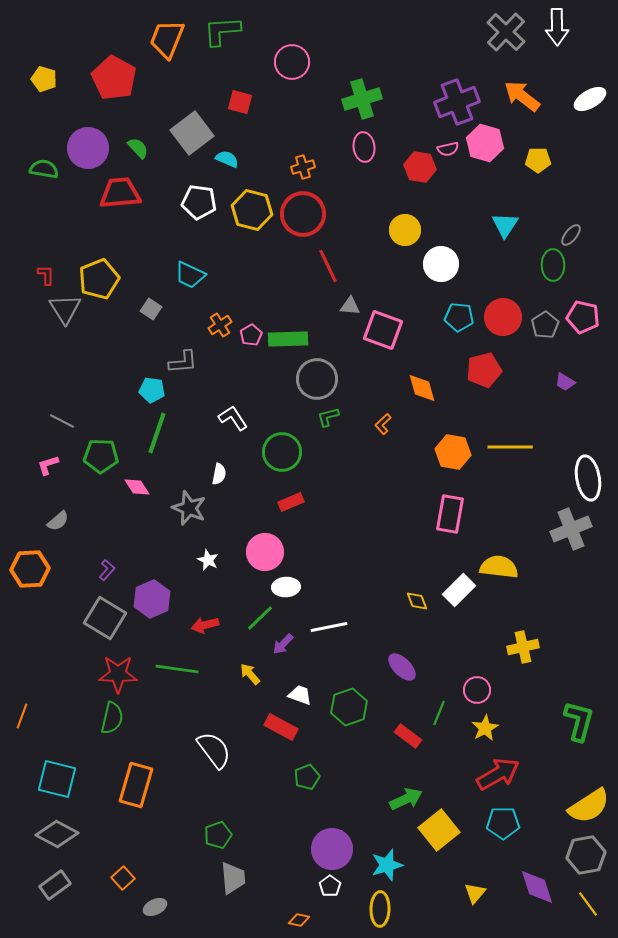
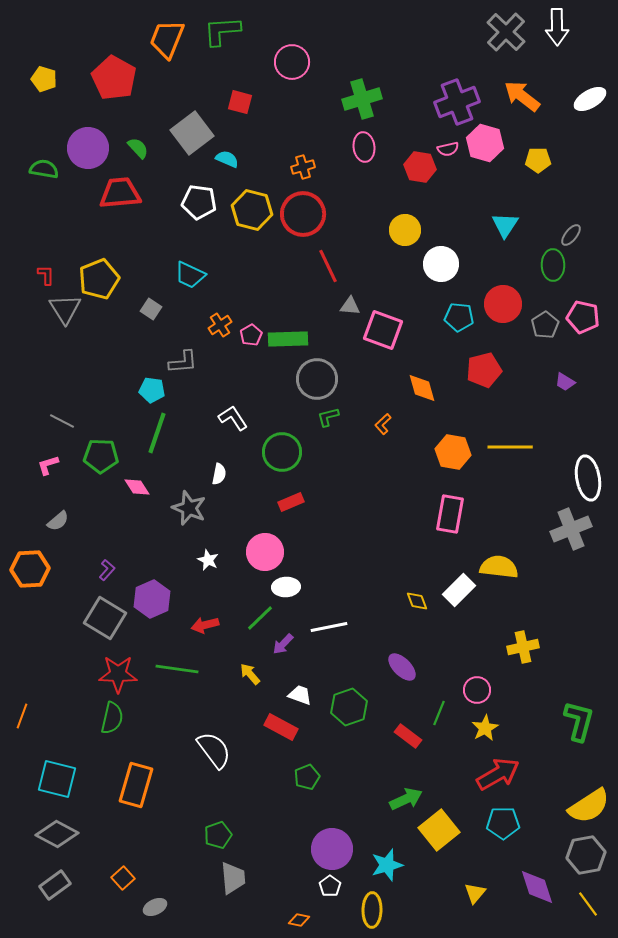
red circle at (503, 317): moved 13 px up
yellow ellipse at (380, 909): moved 8 px left, 1 px down
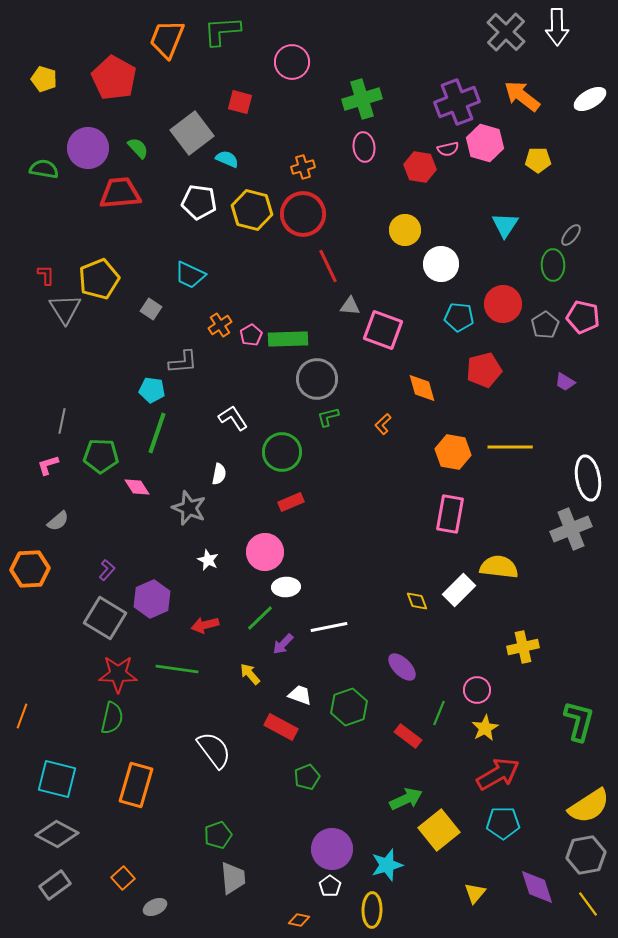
gray line at (62, 421): rotated 75 degrees clockwise
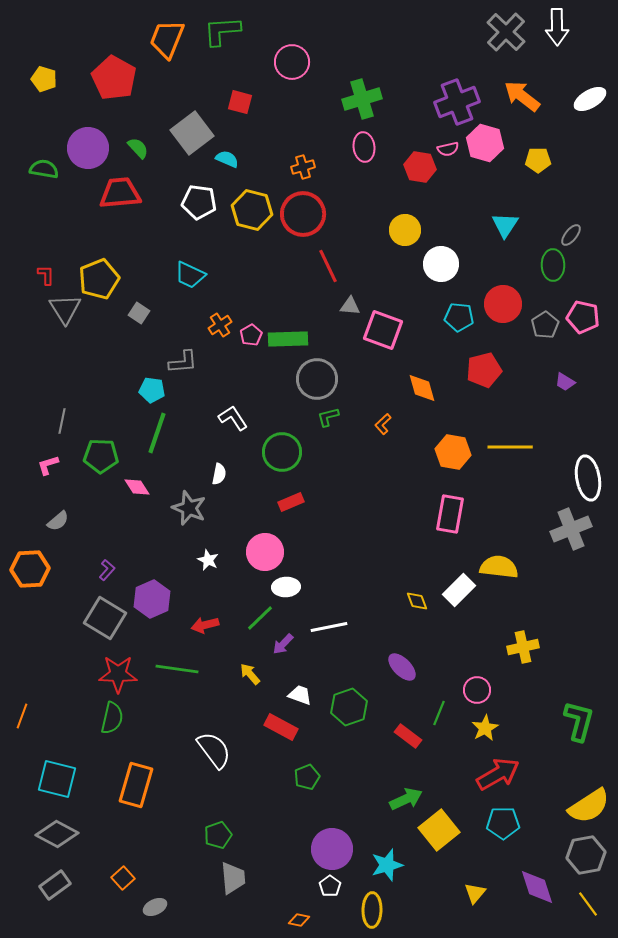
gray square at (151, 309): moved 12 px left, 4 px down
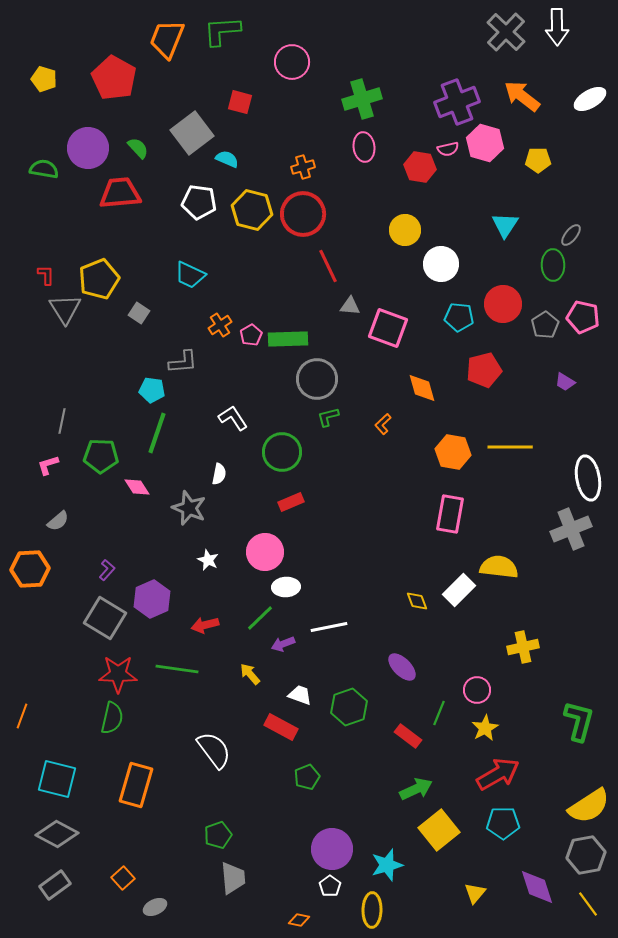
pink square at (383, 330): moved 5 px right, 2 px up
purple arrow at (283, 644): rotated 25 degrees clockwise
green arrow at (406, 799): moved 10 px right, 10 px up
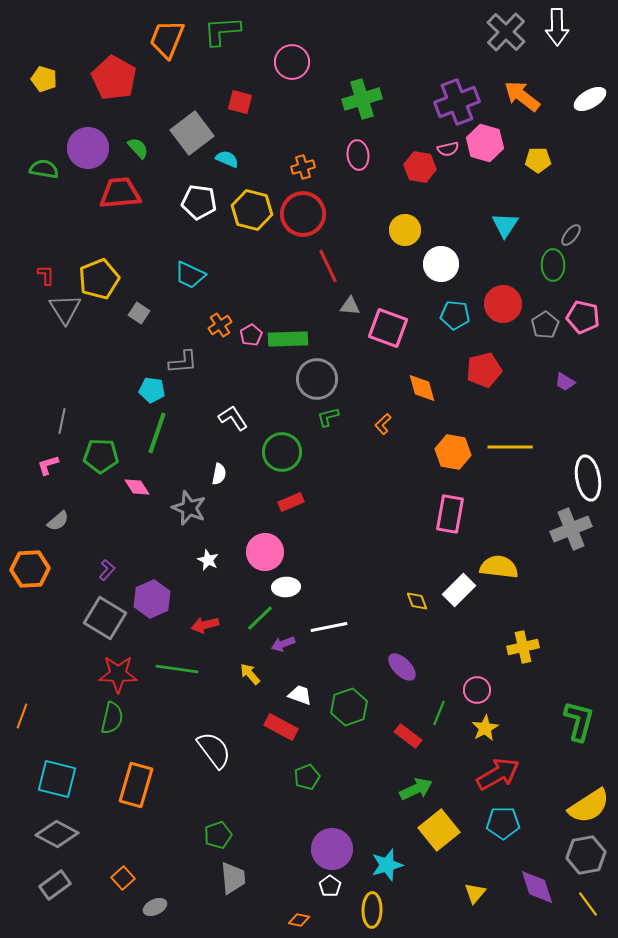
pink ellipse at (364, 147): moved 6 px left, 8 px down
cyan pentagon at (459, 317): moved 4 px left, 2 px up
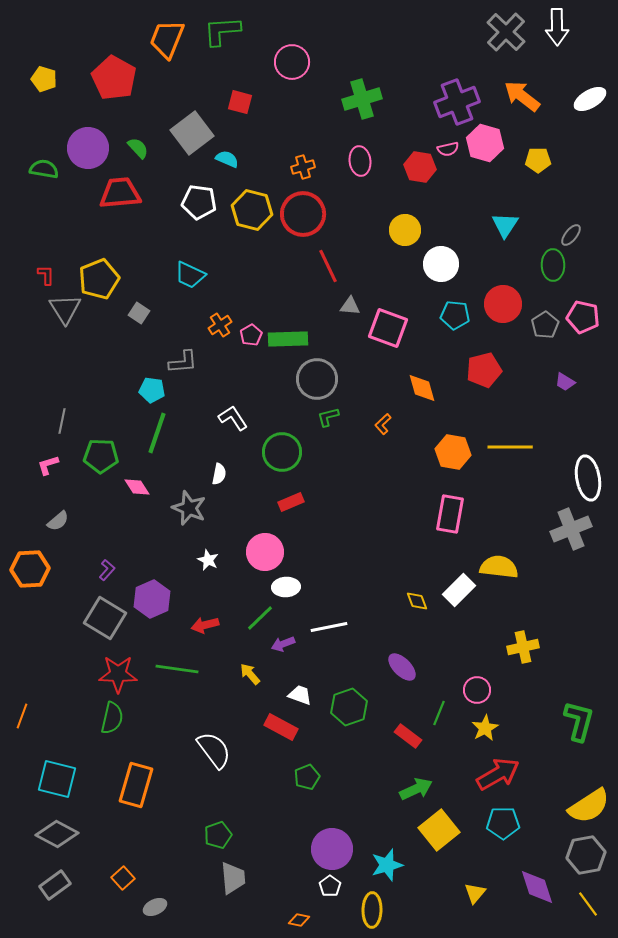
pink ellipse at (358, 155): moved 2 px right, 6 px down
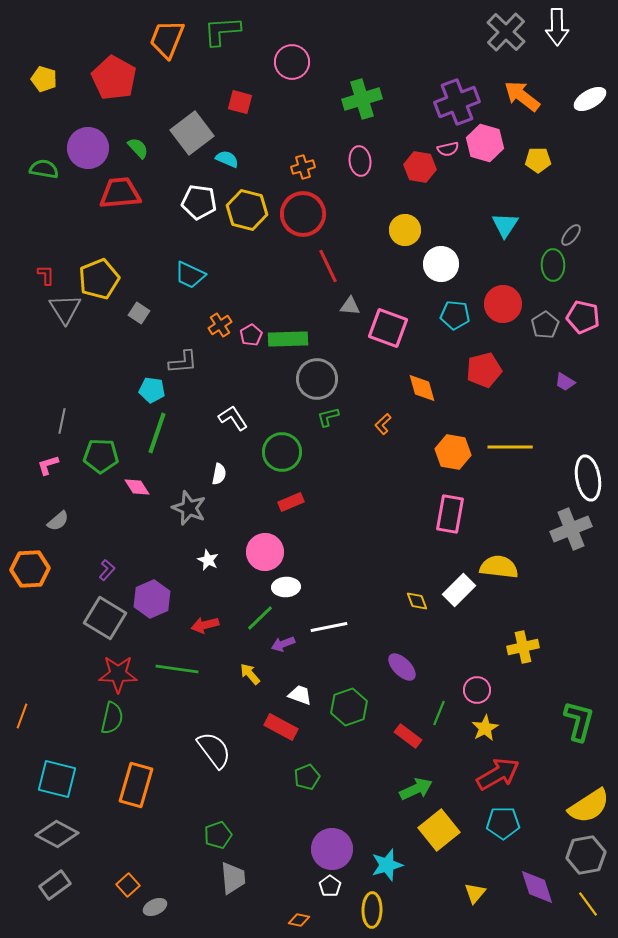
yellow hexagon at (252, 210): moved 5 px left
orange square at (123, 878): moved 5 px right, 7 px down
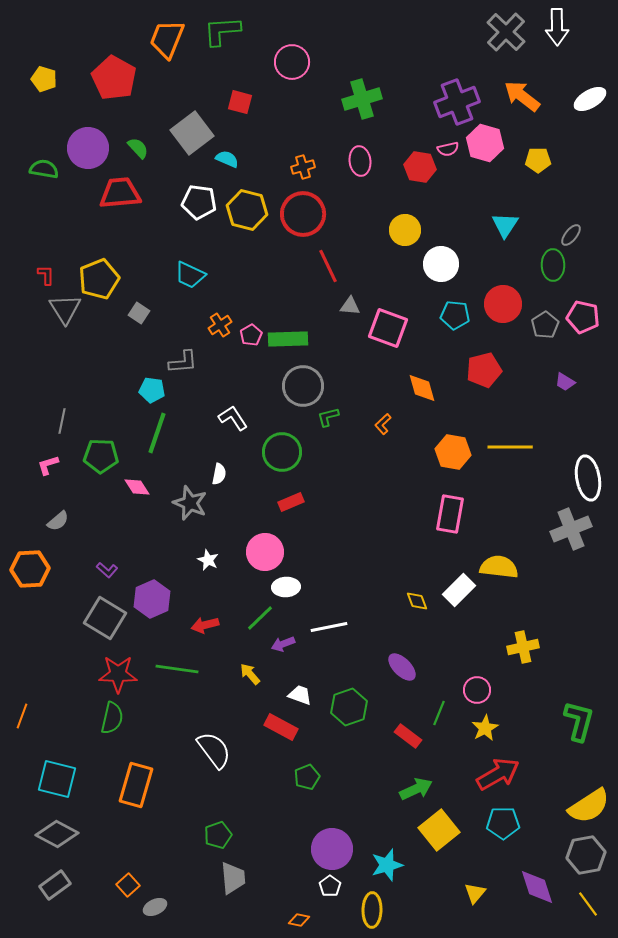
gray circle at (317, 379): moved 14 px left, 7 px down
gray star at (189, 508): moved 1 px right, 5 px up
purple L-shape at (107, 570): rotated 90 degrees clockwise
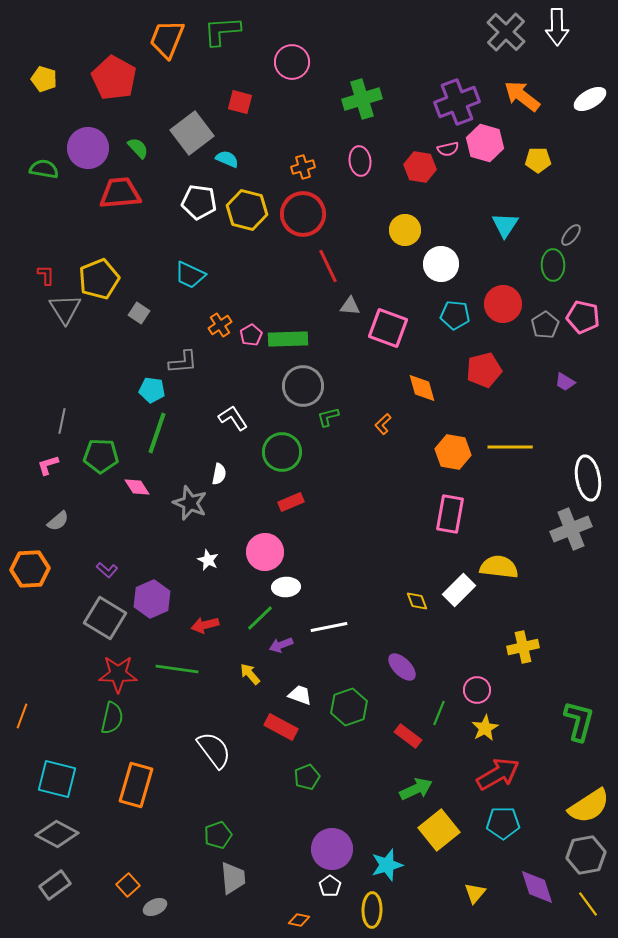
purple arrow at (283, 644): moved 2 px left, 1 px down
